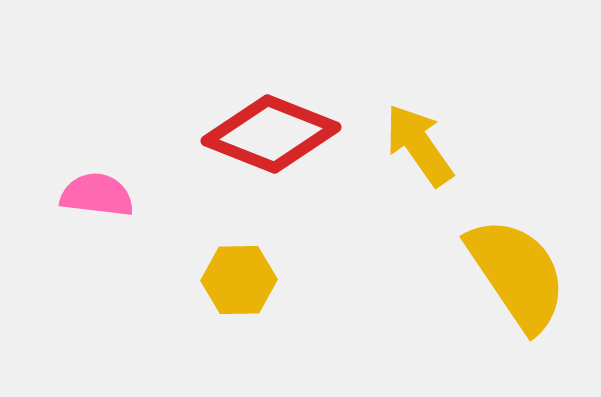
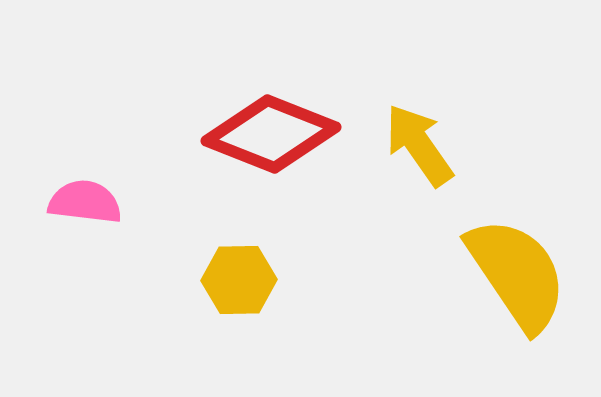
pink semicircle: moved 12 px left, 7 px down
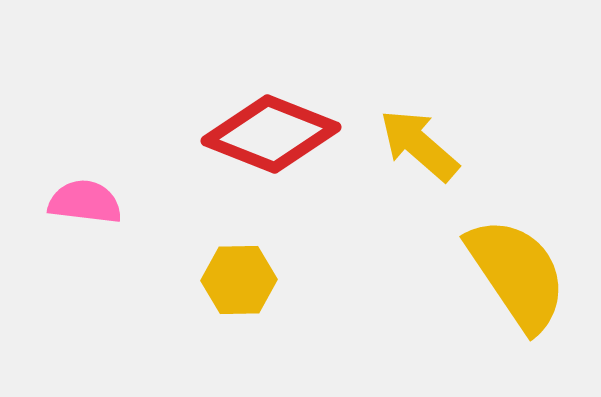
yellow arrow: rotated 14 degrees counterclockwise
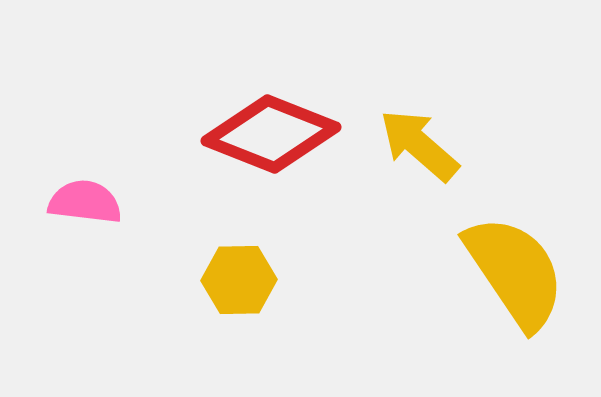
yellow semicircle: moved 2 px left, 2 px up
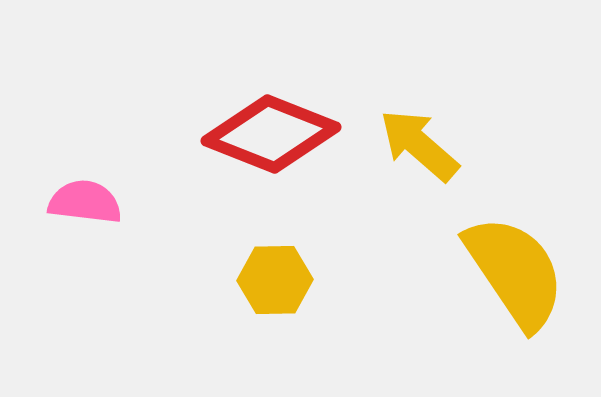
yellow hexagon: moved 36 px right
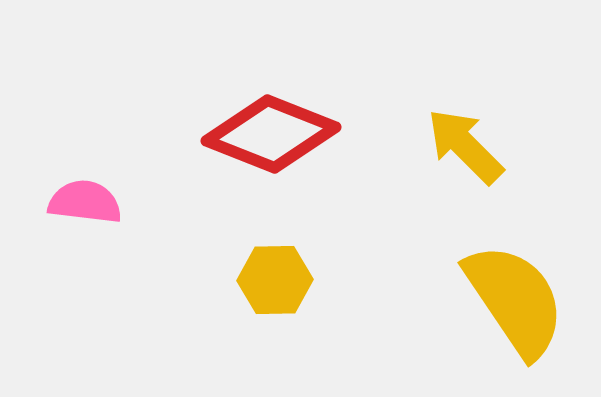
yellow arrow: moved 46 px right, 1 px down; rotated 4 degrees clockwise
yellow semicircle: moved 28 px down
